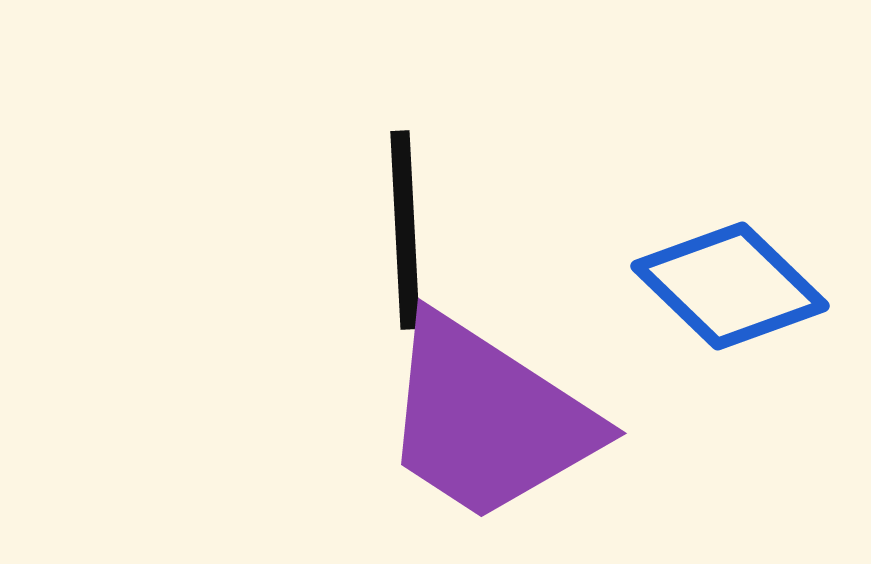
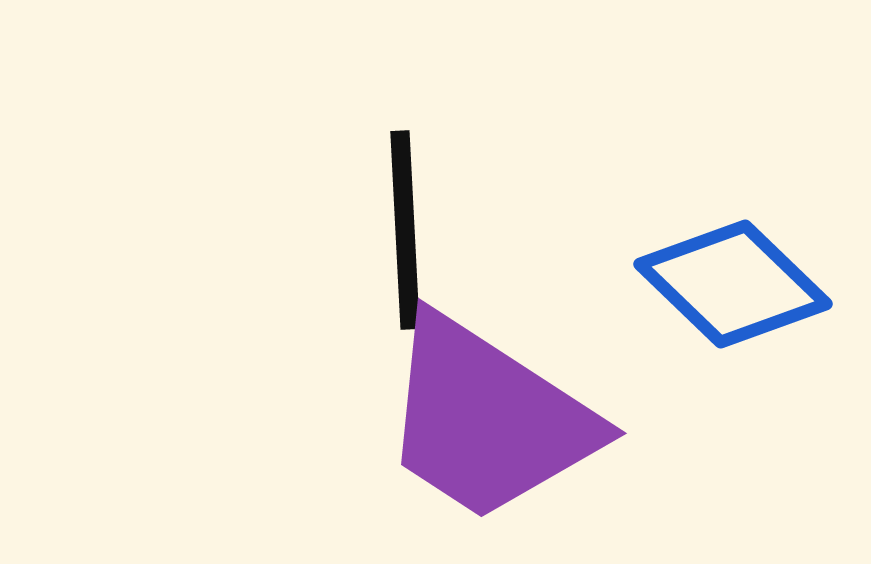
blue diamond: moved 3 px right, 2 px up
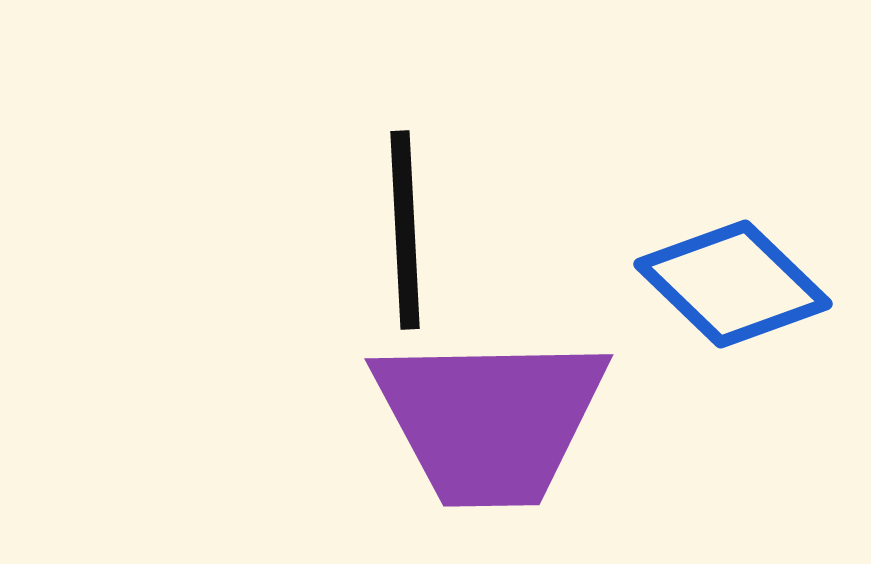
purple trapezoid: moved 2 px right, 1 px down; rotated 34 degrees counterclockwise
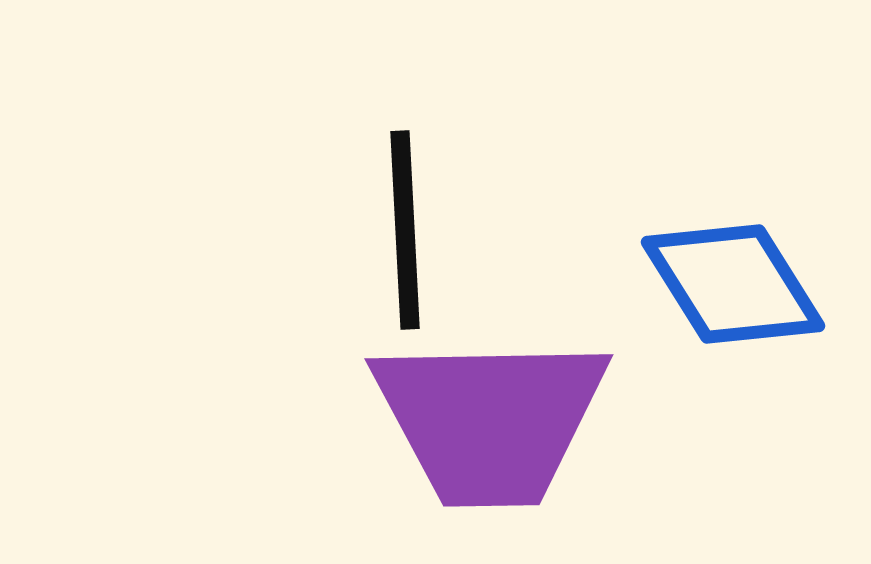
blue diamond: rotated 14 degrees clockwise
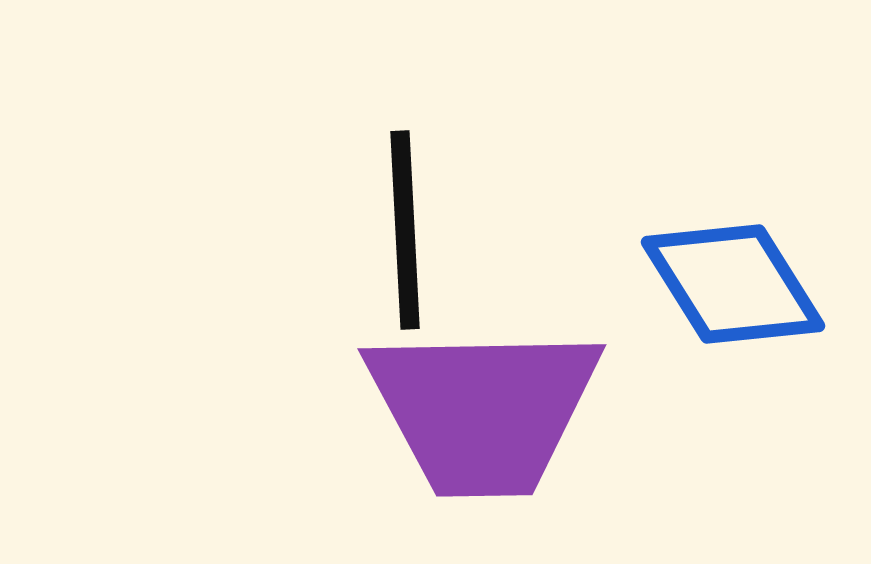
purple trapezoid: moved 7 px left, 10 px up
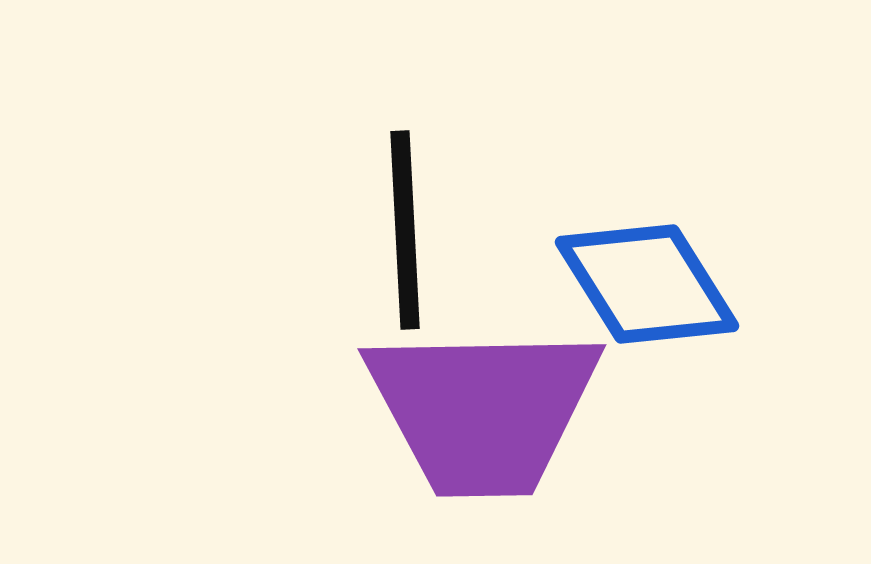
blue diamond: moved 86 px left
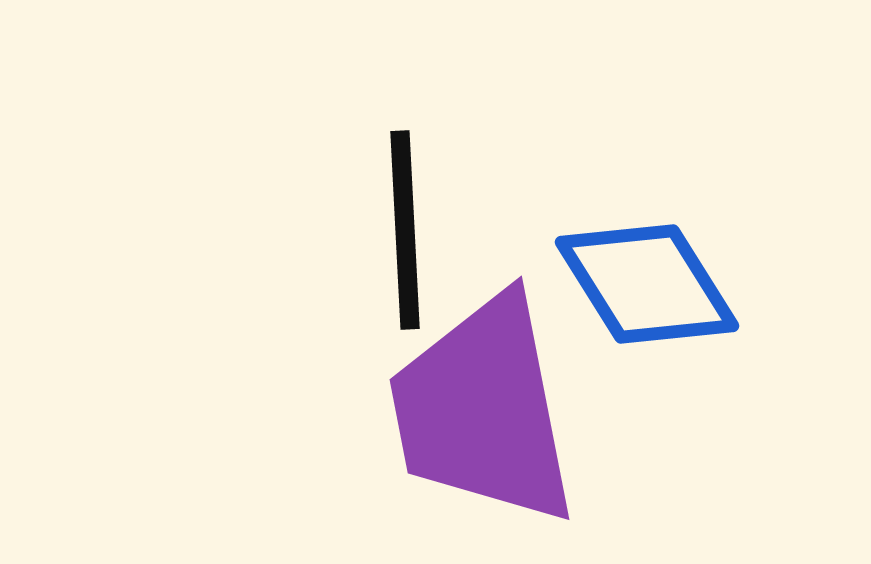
purple trapezoid: rotated 80 degrees clockwise
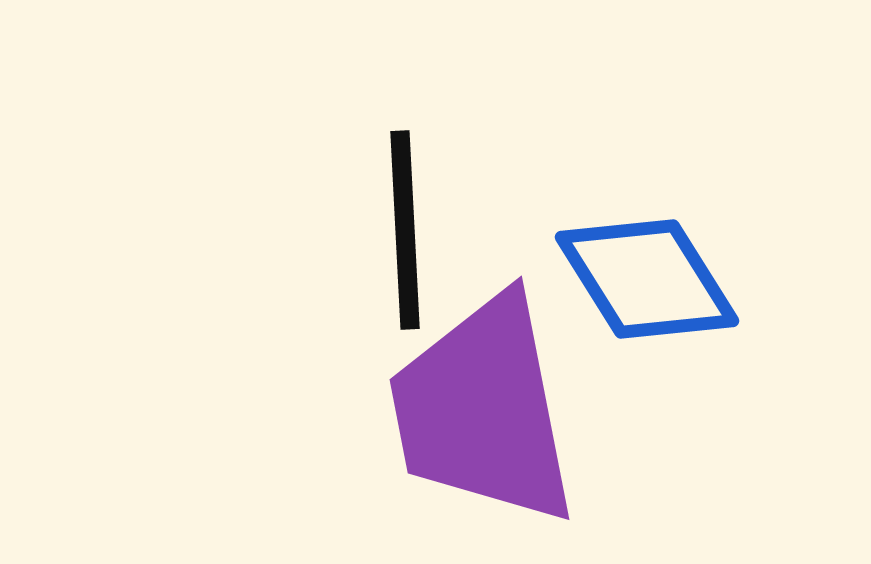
blue diamond: moved 5 px up
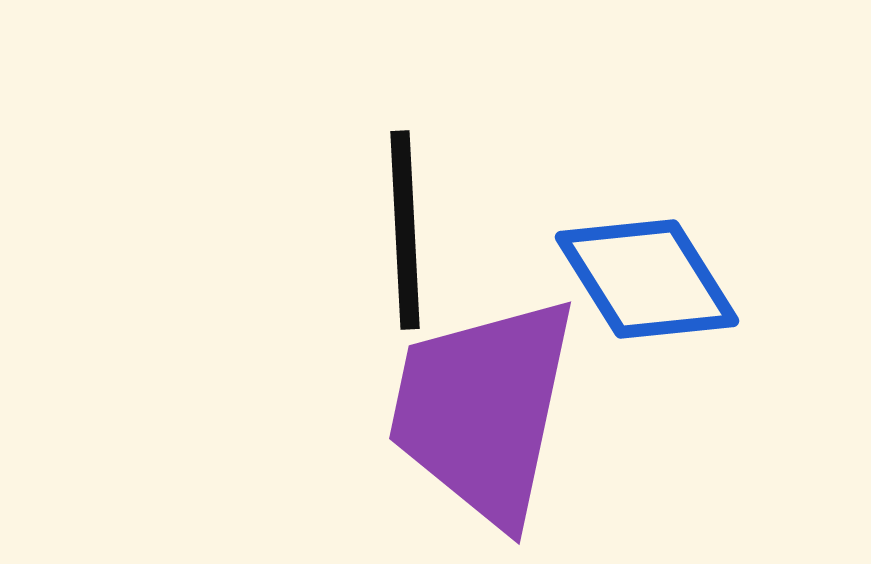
purple trapezoid: rotated 23 degrees clockwise
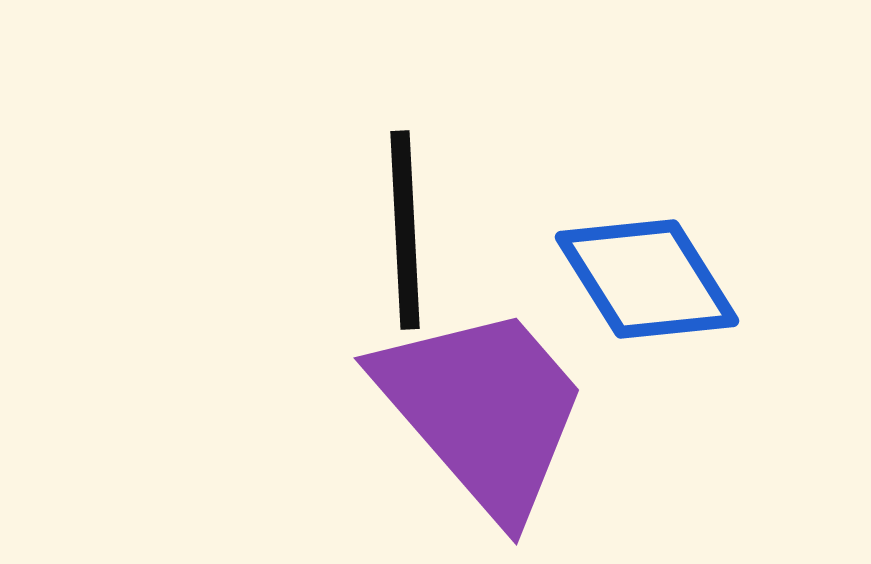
purple trapezoid: rotated 127 degrees clockwise
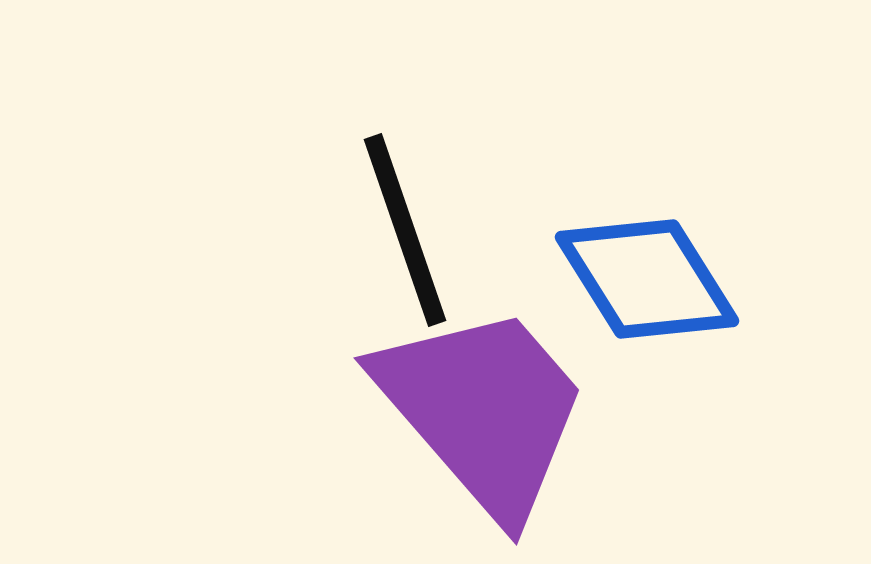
black line: rotated 16 degrees counterclockwise
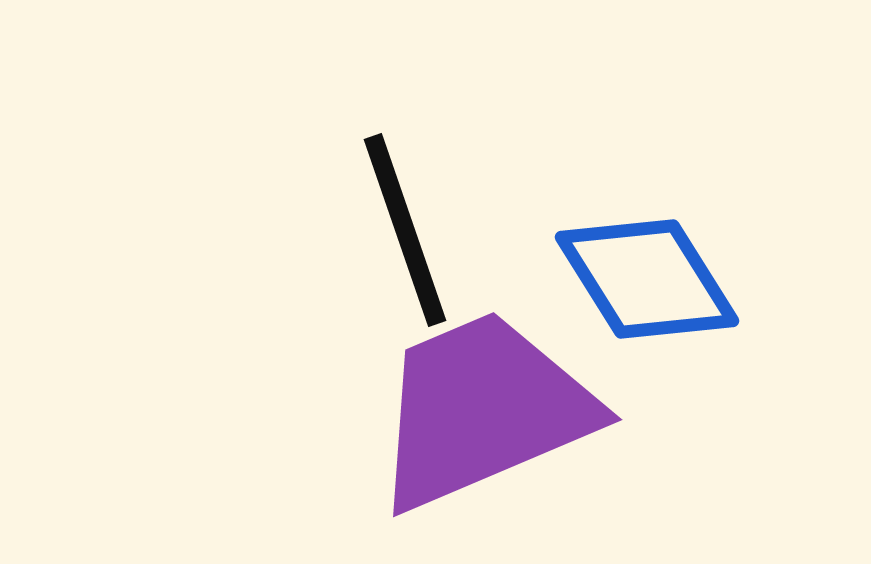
purple trapezoid: rotated 72 degrees counterclockwise
